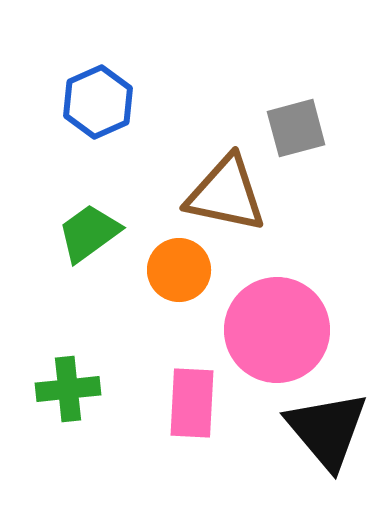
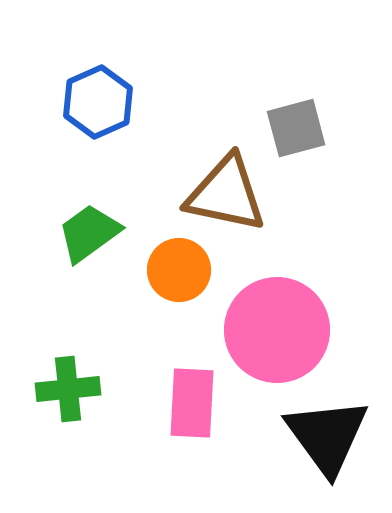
black triangle: moved 6 px down; rotated 4 degrees clockwise
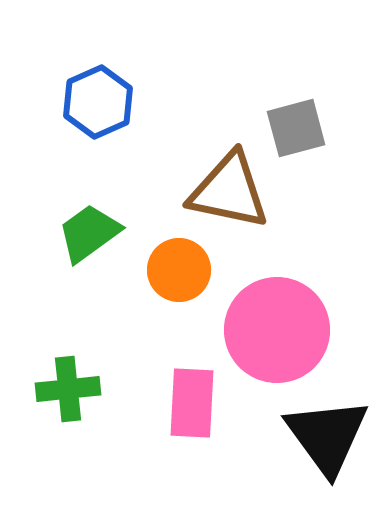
brown triangle: moved 3 px right, 3 px up
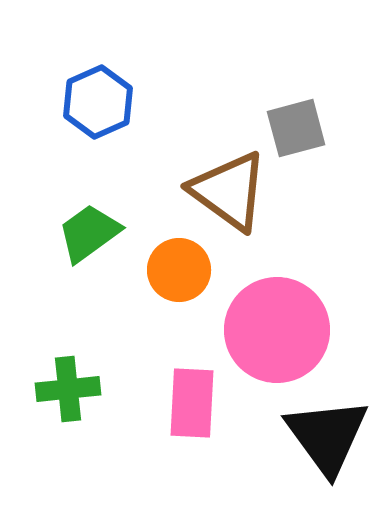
brown triangle: rotated 24 degrees clockwise
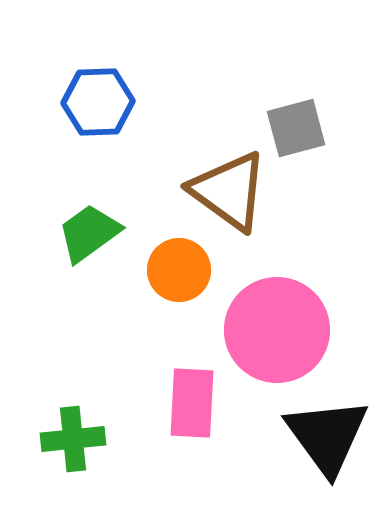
blue hexagon: rotated 22 degrees clockwise
green cross: moved 5 px right, 50 px down
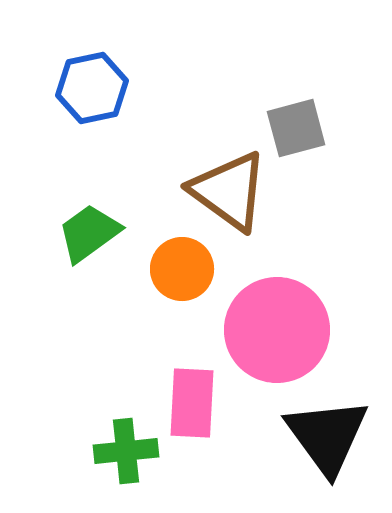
blue hexagon: moved 6 px left, 14 px up; rotated 10 degrees counterclockwise
orange circle: moved 3 px right, 1 px up
green cross: moved 53 px right, 12 px down
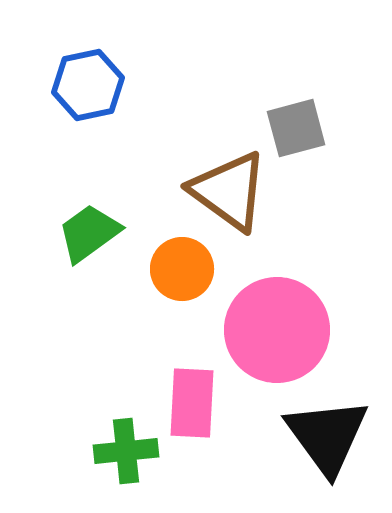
blue hexagon: moved 4 px left, 3 px up
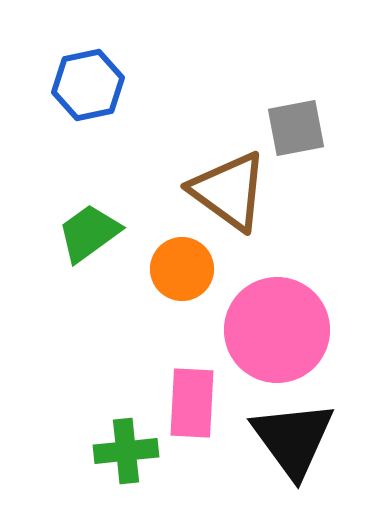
gray square: rotated 4 degrees clockwise
black triangle: moved 34 px left, 3 px down
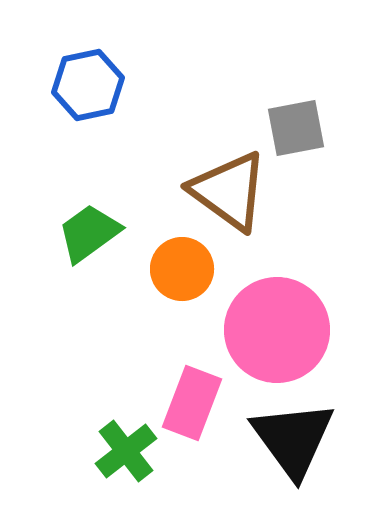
pink rectangle: rotated 18 degrees clockwise
green cross: rotated 32 degrees counterclockwise
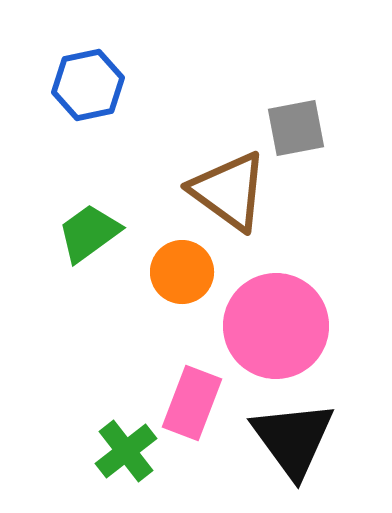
orange circle: moved 3 px down
pink circle: moved 1 px left, 4 px up
